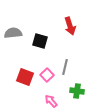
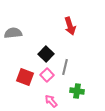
black square: moved 6 px right, 13 px down; rotated 28 degrees clockwise
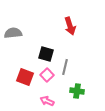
black square: rotated 28 degrees counterclockwise
pink arrow: moved 4 px left; rotated 24 degrees counterclockwise
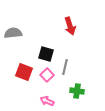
red square: moved 1 px left, 5 px up
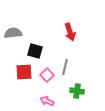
red arrow: moved 6 px down
black square: moved 11 px left, 3 px up
red square: rotated 24 degrees counterclockwise
